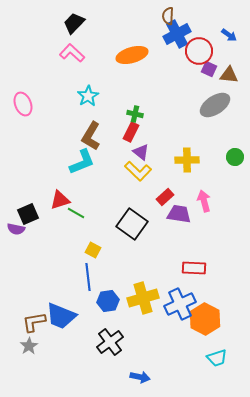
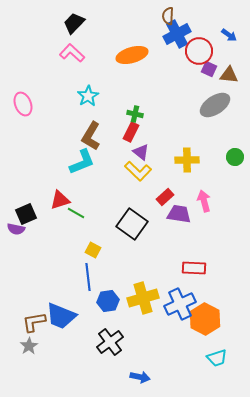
black square at (28, 214): moved 2 px left
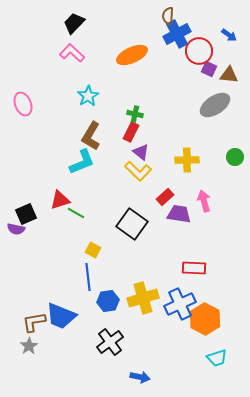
orange ellipse at (132, 55): rotated 8 degrees counterclockwise
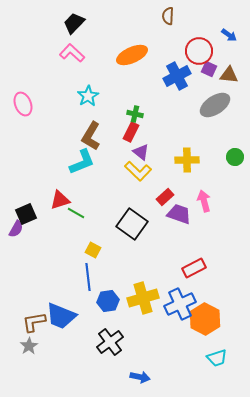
blue cross at (177, 34): moved 42 px down
purple trapezoid at (179, 214): rotated 10 degrees clockwise
purple semicircle at (16, 229): rotated 72 degrees counterclockwise
red rectangle at (194, 268): rotated 30 degrees counterclockwise
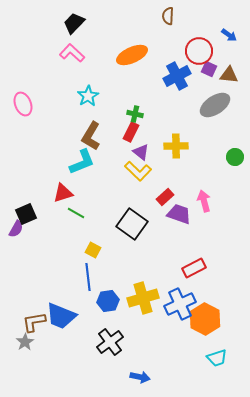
yellow cross at (187, 160): moved 11 px left, 14 px up
red triangle at (60, 200): moved 3 px right, 7 px up
gray star at (29, 346): moved 4 px left, 4 px up
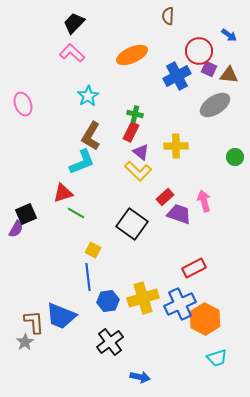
brown L-shape at (34, 322): rotated 95 degrees clockwise
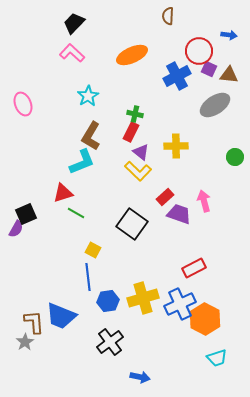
blue arrow at (229, 35): rotated 28 degrees counterclockwise
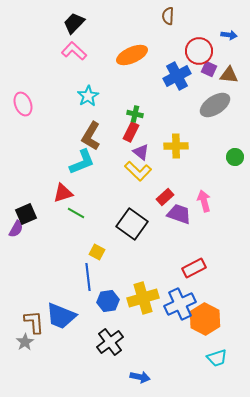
pink L-shape at (72, 53): moved 2 px right, 2 px up
yellow square at (93, 250): moved 4 px right, 2 px down
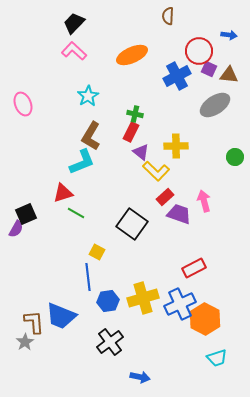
yellow L-shape at (138, 171): moved 18 px right
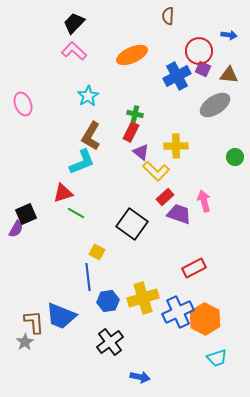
purple square at (209, 69): moved 6 px left
blue cross at (180, 304): moved 2 px left, 8 px down
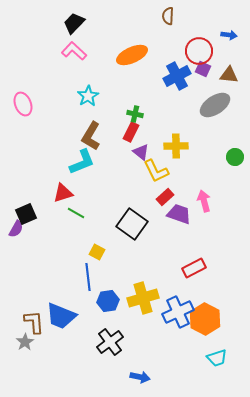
yellow L-shape at (156, 171): rotated 20 degrees clockwise
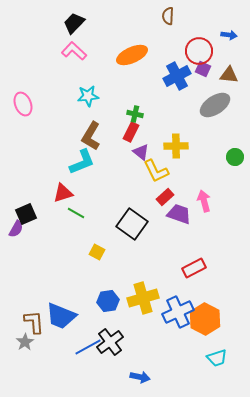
cyan star at (88, 96): rotated 25 degrees clockwise
blue line at (88, 277): moved 70 px down; rotated 68 degrees clockwise
